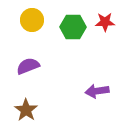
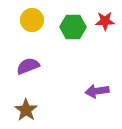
red star: moved 1 px up
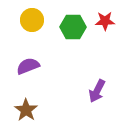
purple arrow: rotated 55 degrees counterclockwise
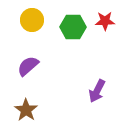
purple semicircle: rotated 20 degrees counterclockwise
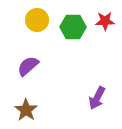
yellow circle: moved 5 px right
purple arrow: moved 7 px down
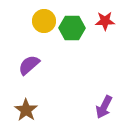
yellow circle: moved 7 px right, 1 px down
green hexagon: moved 1 px left, 1 px down
purple semicircle: moved 1 px right, 1 px up
purple arrow: moved 7 px right, 9 px down
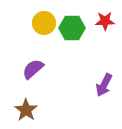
yellow circle: moved 2 px down
purple semicircle: moved 4 px right, 4 px down
purple arrow: moved 22 px up
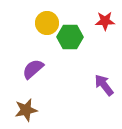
yellow circle: moved 3 px right
green hexagon: moved 2 px left, 9 px down
purple arrow: rotated 115 degrees clockwise
brown star: rotated 25 degrees clockwise
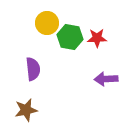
red star: moved 8 px left, 17 px down
green hexagon: rotated 10 degrees clockwise
purple semicircle: rotated 125 degrees clockwise
purple arrow: moved 2 px right, 6 px up; rotated 55 degrees counterclockwise
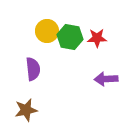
yellow circle: moved 8 px down
